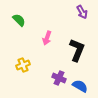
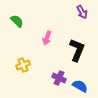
green semicircle: moved 2 px left, 1 px down
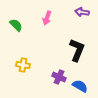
purple arrow: rotated 128 degrees clockwise
green semicircle: moved 1 px left, 4 px down
pink arrow: moved 20 px up
yellow cross: rotated 32 degrees clockwise
purple cross: moved 1 px up
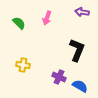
green semicircle: moved 3 px right, 2 px up
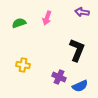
green semicircle: rotated 64 degrees counterclockwise
blue semicircle: rotated 126 degrees clockwise
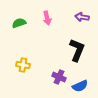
purple arrow: moved 5 px down
pink arrow: rotated 32 degrees counterclockwise
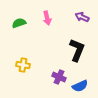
purple arrow: rotated 16 degrees clockwise
